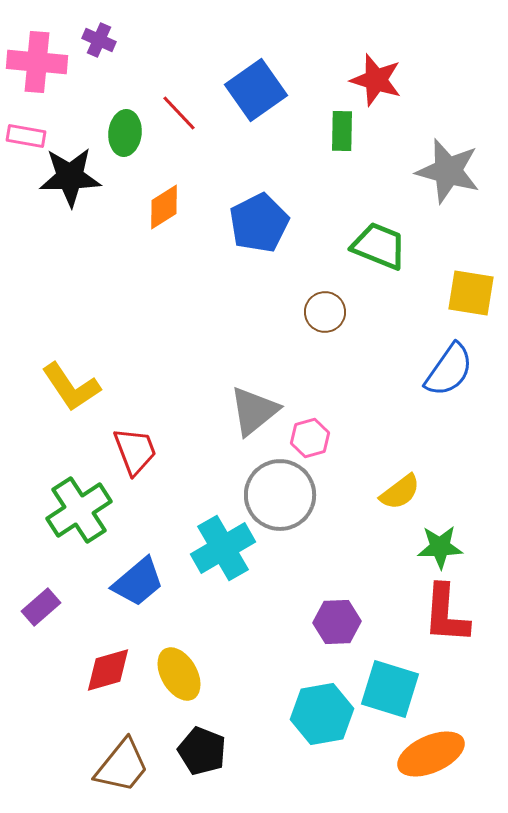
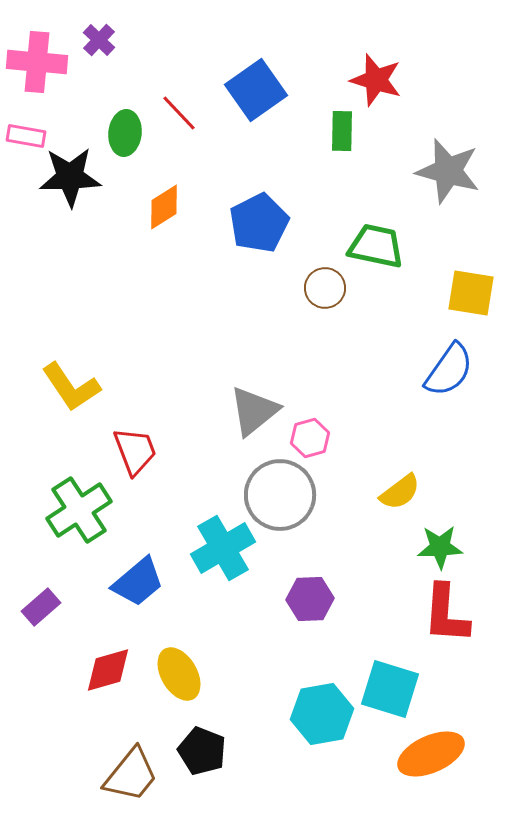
purple cross: rotated 20 degrees clockwise
green trapezoid: moved 3 px left; rotated 10 degrees counterclockwise
brown circle: moved 24 px up
purple hexagon: moved 27 px left, 23 px up
brown trapezoid: moved 9 px right, 9 px down
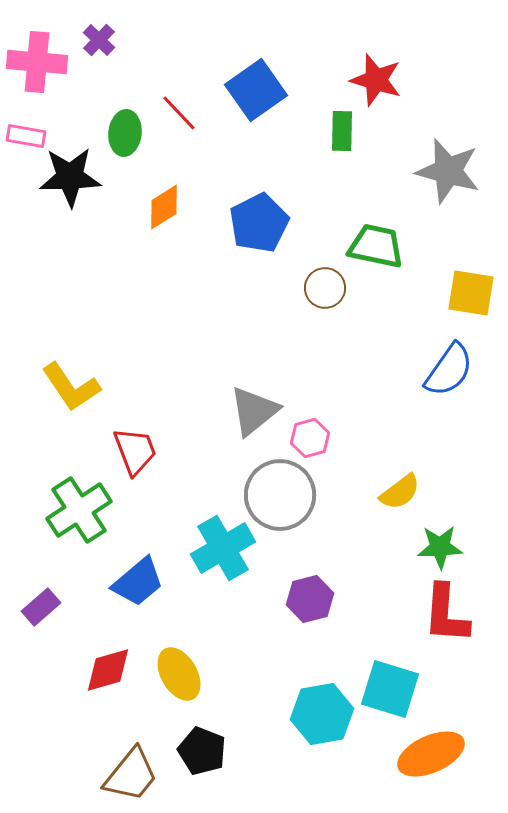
purple hexagon: rotated 12 degrees counterclockwise
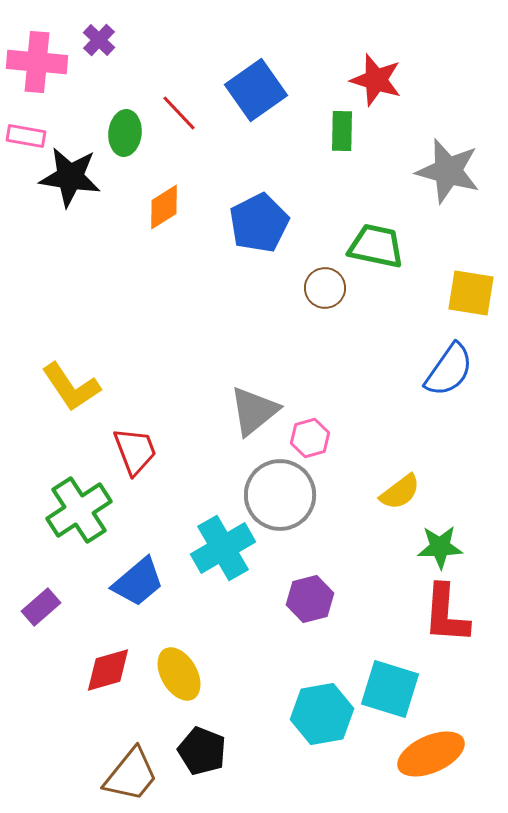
black star: rotated 10 degrees clockwise
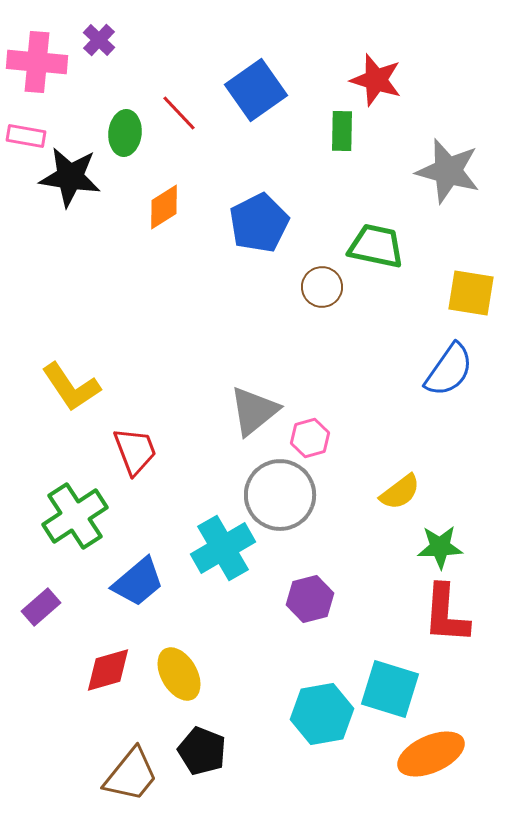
brown circle: moved 3 px left, 1 px up
green cross: moved 4 px left, 6 px down
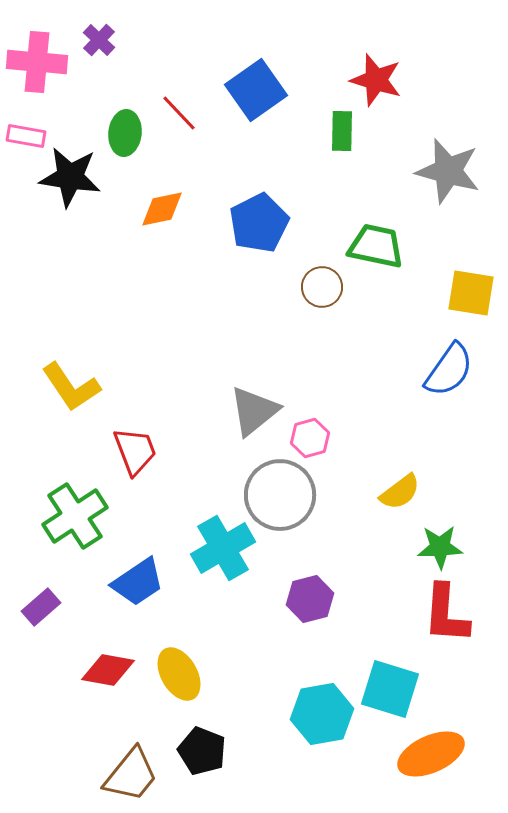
orange diamond: moved 2 px left, 2 px down; rotated 21 degrees clockwise
blue trapezoid: rotated 6 degrees clockwise
red diamond: rotated 26 degrees clockwise
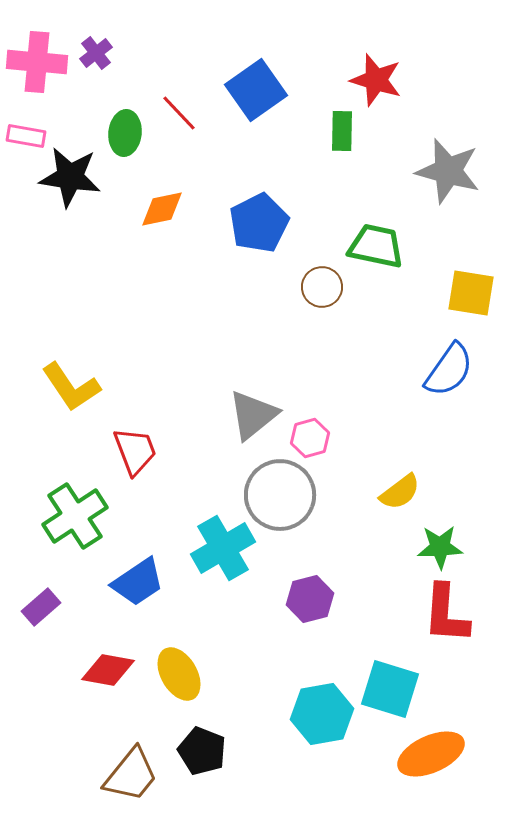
purple cross: moved 3 px left, 13 px down; rotated 8 degrees clockwise
gray triangle: moved 1 px left, 4 px down
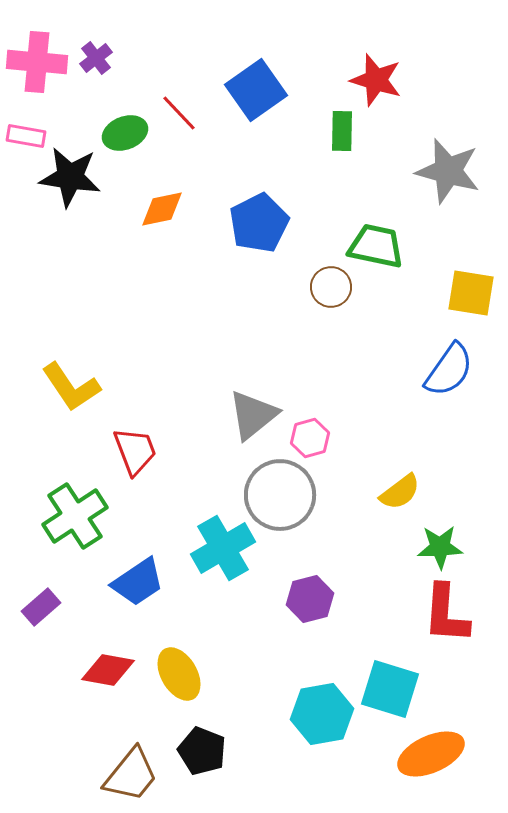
purple cross: moved 5 px down
green ellipse: rotated 63 degrees clockwise
brown circle: moved 9 px right
